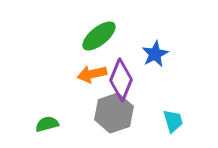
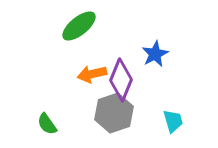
green ellipse: moved 20 px left, 10 px up
green semicircle: rotated 110 degrees counterclockwise
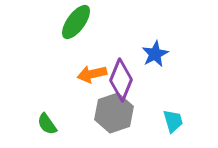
green ellipse: moved 3 px left, 4 px up; rotated 15 degrees counterclockwise
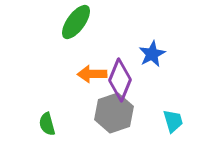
blue star: moved 3 px left
orange arrow: rotated 12 degrees clockwise
purple diamond: moved 1 px left
green semicircle: rotated 20 degrees clockwise
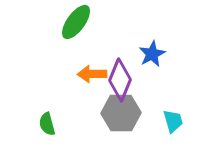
gray hexagon: moved 7 px right; rotated 18 degrees clockwise
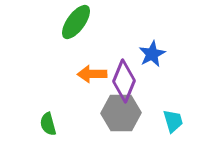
purple diamond: moved 4 px right, 1 px down
green semicircle: moved 1 px right
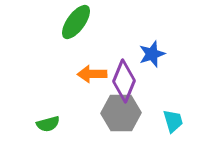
blue star: rotated 8 degrees clockwise
green semicircle: rotated 90 degrees counterclockwise
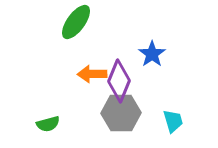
blue star: rotated 16 degrees counterclockwise
purple diamond: moved 5 px left
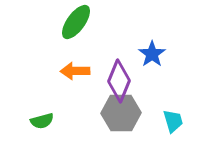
orange arrow: moved 17 px left, 3 px up
green semicircle: moved 6 px left, 3 px up
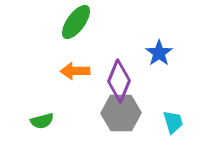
blue star: moved 7 px right, 1 px up
cyan trapezoid: moved 1 px down
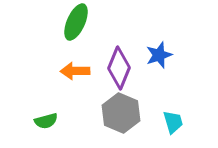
green ellipse: rotated 12 degrees counterclockwise
blue star: moved 2 px down; rotated 16 degrees clockwise
purple diamond: moved 13 px up
gray hexagon: rotated 24 degrees clockwise
green semicircle: moved 4 px right
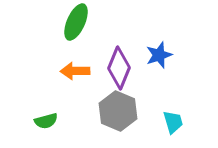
gray hexagon: moved 3 px left, 2 px up
